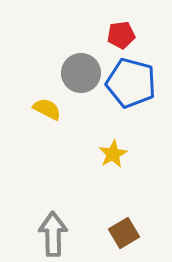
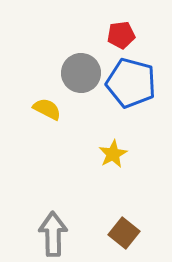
brown square: rotated 20 degrees counterclockwise
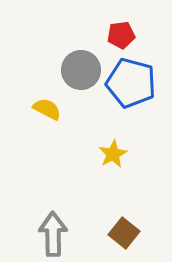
gray circle: moved 3 px up
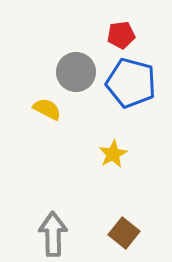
gray circle: moved 5 px left, 2 px down
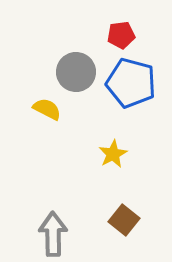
brown square: moved 13 px up
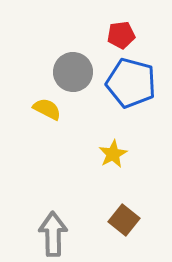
gray circle: moved 3 px left
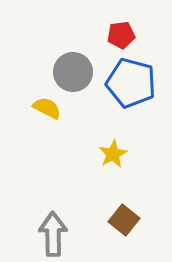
yellow semicircle: moved 1 px up
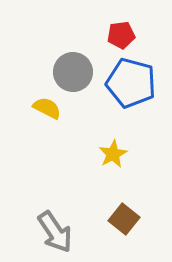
brown square: moved 1 px up
gray arrow: moved 2 px right, 2 px up; rotated 147 degrees clockwise
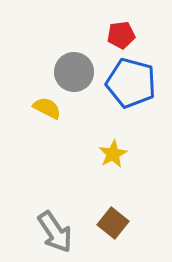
gray circle: moved 1 px right
brown square: moved 11 px left, 4 px down
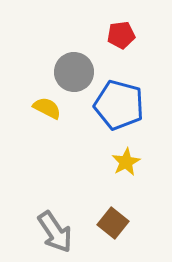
blue pentagon: moved 12 px left, 22 px down
yellow star: moved 13 px right, 8 px down
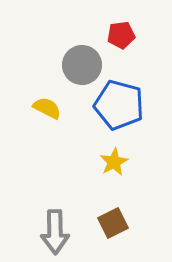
gray circle: moved 8 px right, 7 px up
yellow star: moved 12 px left
brown square: rotated 24 degrees clockwise
gray arrow: rotated 33 degrees clockwise
